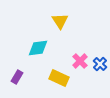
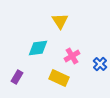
pink cross: moved 8 px left, 5 px up; rotated 14 degrees clockwise
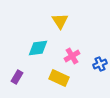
blue cross: rotated 24 degrees clockwise
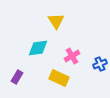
yellow triangle: moved 4 px left
